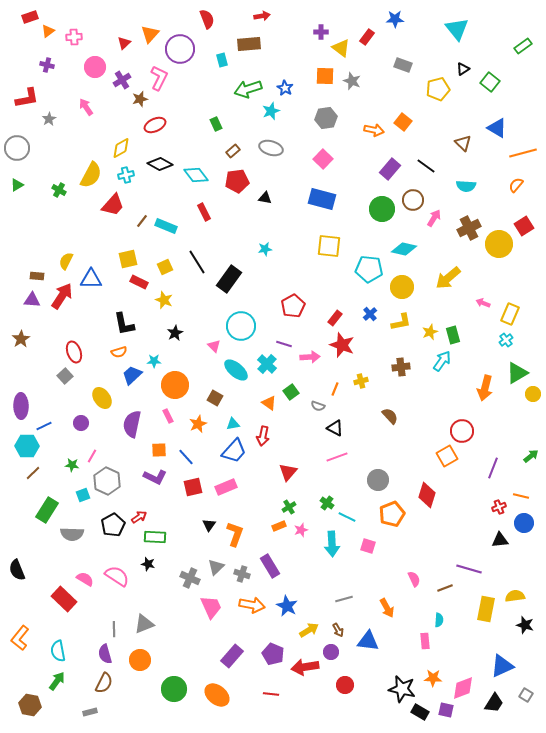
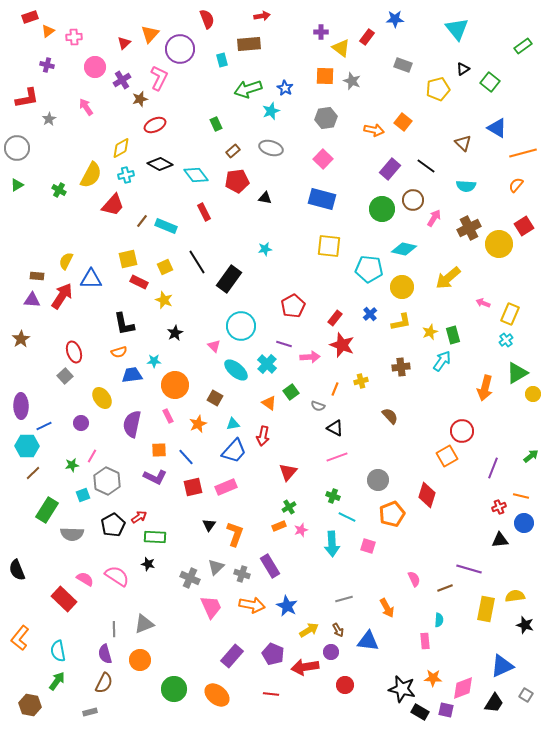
blue trapezoid at (132, 375): rotated 35 degrees clockwise
green star at (72, 465): rotated 16 degrees counterclockwise
green cross at (327, 503): moved 6 px right, 7 px up; rotated 16 degrees counterclockwise
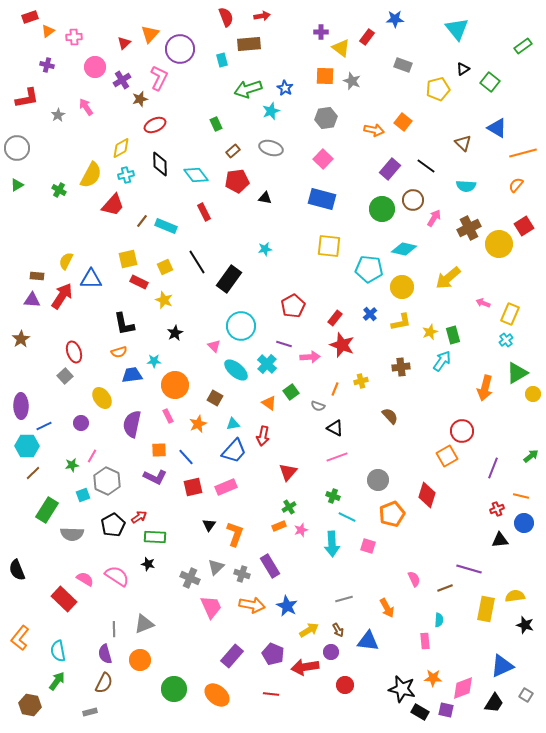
red semicircle at (207, 19): moved 19 px right, 2 px up
gray star at (49, 119): moved 9 px right, 4 px up
black diamond at (160, 164): rotated 60 degrees clockwise
red cross at (499, 507): moved 2 px left, 2 px down
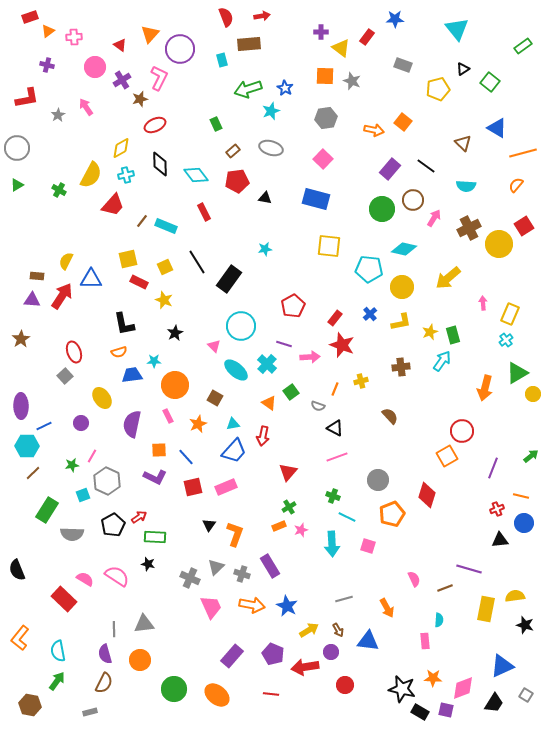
red triangle at (124, 43): moved 4 px left, 2 px down; rotated 40 degrees counterclockwise
blue rectangle at (322, 199): moved 6 px left
pink arrow at (483, 303): rotated 64 degrees clockwise
gray triangle at (144, 624): rotated 15 degrees clockwise
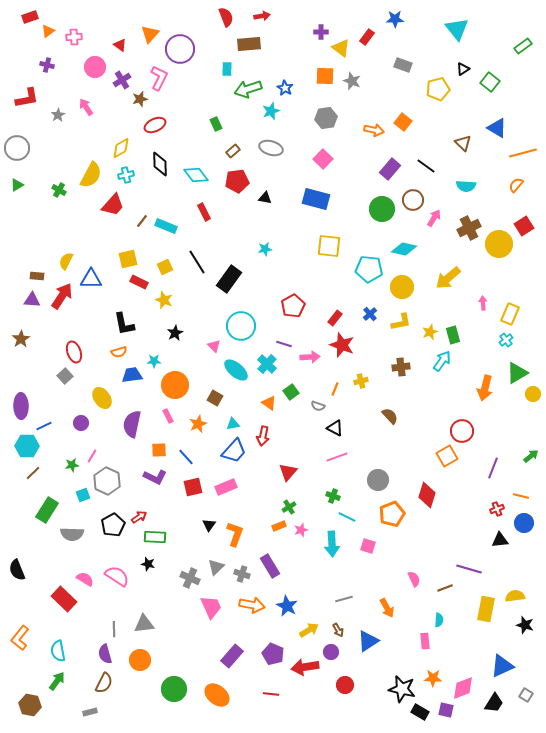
cyan rectangle at (222, 60): moved 5 px right, 9 px down; rotated 16 degrees clockwise
blue triangle at (368, 641): rotated 40 degrees counterclockwise
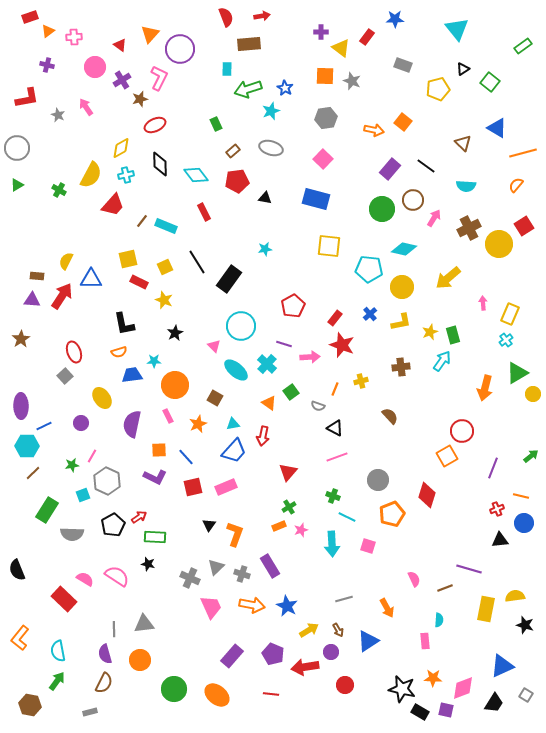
gray star at (58, 115): rotated 16 degrees counterclockwise
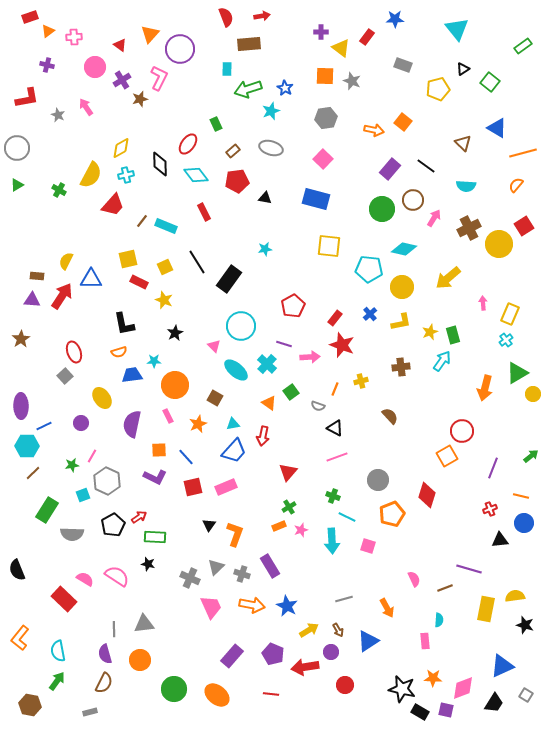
red ellipse at (155, 125): moved 33 px right, 19 px down; rotated 30 degrees counterclockwise
red cross at (497, 509): moved 7 px left
cyan arrow at (332, 544): moved 3 px up
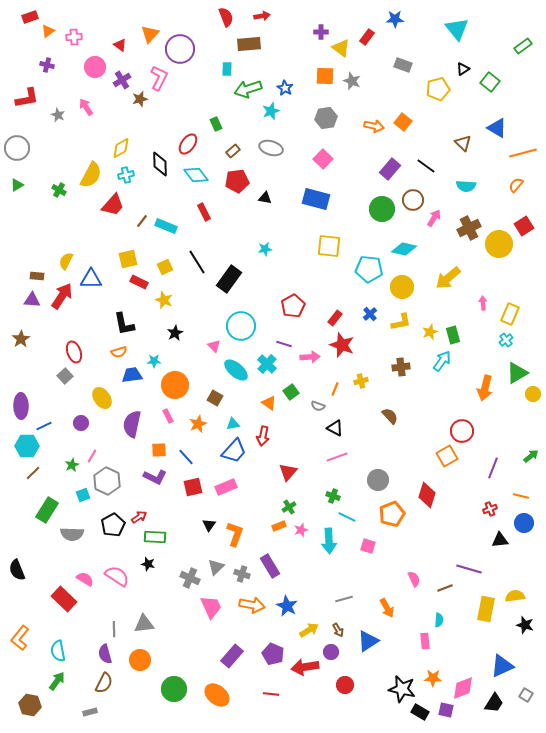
orange arrow at (374, 130): moved 4 px up
green star at (72, 465): rotated 16 degrees counterclockwise
cyan arrow at (332, 541): moved 3 px left
